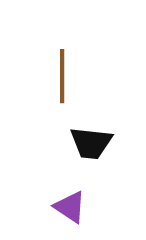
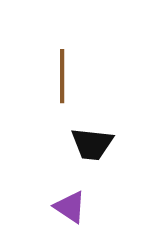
black trapezoid: moved 1 px right, 1 px down
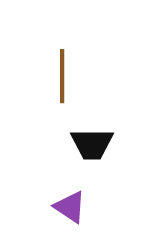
black trapezoid: rotated 6 degrees counterclockwise
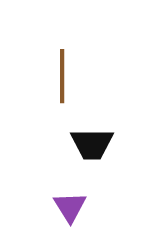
purple triangle: rotated 24 degrees clockwise
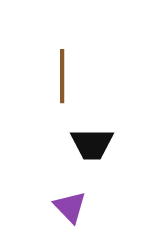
purple triangle: rotated 12 degrees counterclockwise
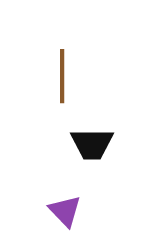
purple triangle: moved 5 px left, 4 px down
